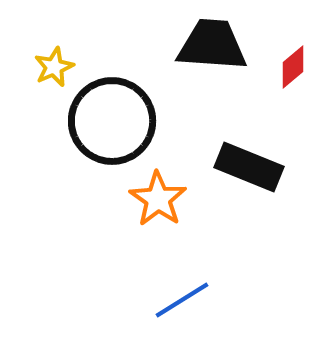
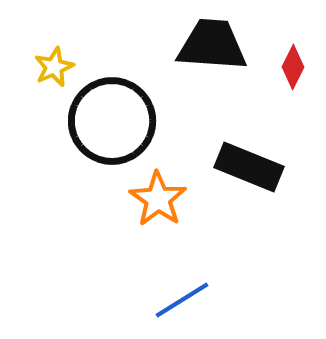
red diamond: rotated 24 degrees counterclockwise
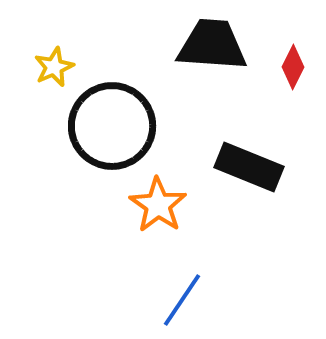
black circle: moved 5 px down
orange star: moved 6 px down
blue line: rotated 24 degrees counterclockwise
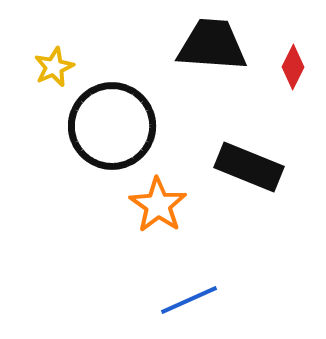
blue line: moved 7 px right; rotated 32 degrees clockwise
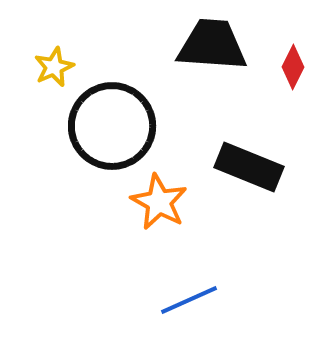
orange star: moved 1 px right, 3 px up; rotated 6 degrees counterclockwise
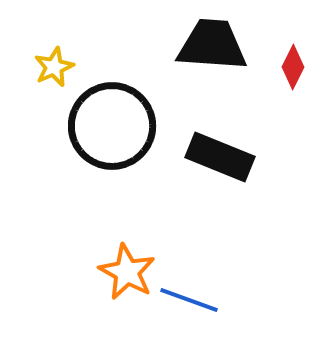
black rectangle: moved 29 px left, 10 px up
orange star: moved 32 px left, 70 px down
blue line: rotated 44 degrees clockwise
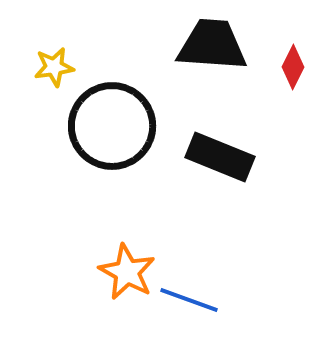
yellow star: rotated 15 degrees clockwise
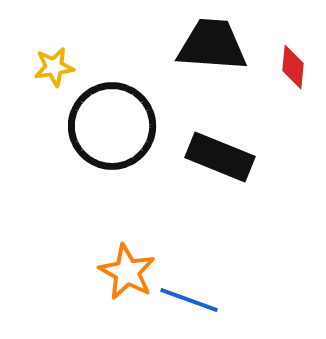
red diamond: rotated 21 degrees counterclockwise
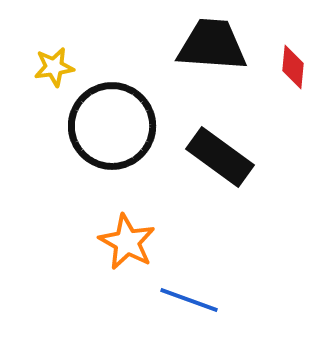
black rectangle: rotated 14 degrees clockwise
orange star: moved 30 px up
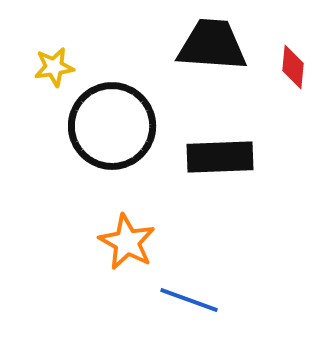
black rectangle: rotated 38 degrees counterclockwise
